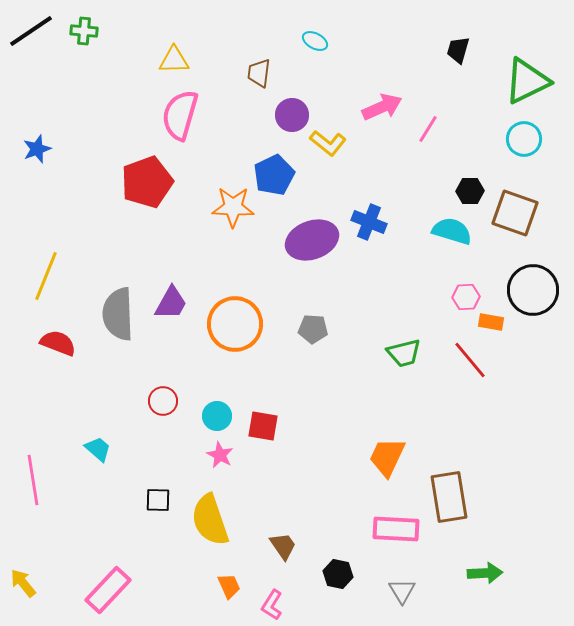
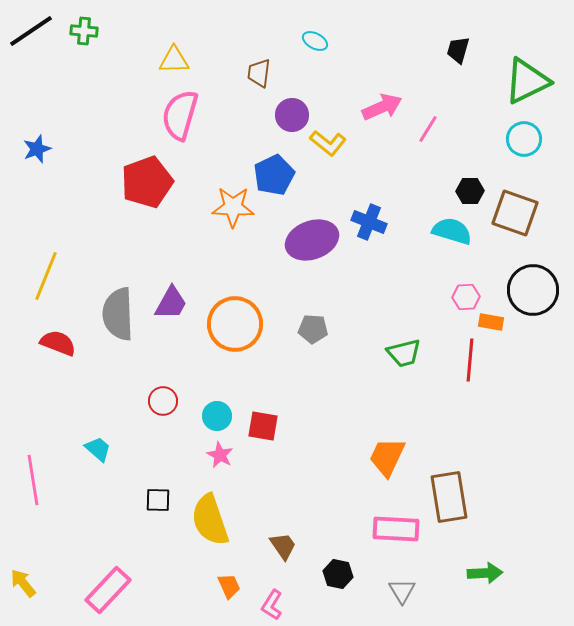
red line at (470, 360): rotated 45 degrees clockwise
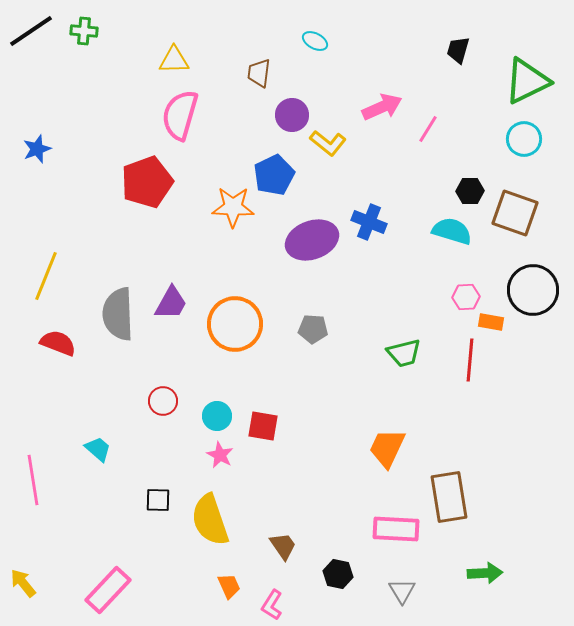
orange trapezoid at (387, 457): moved 9 px up
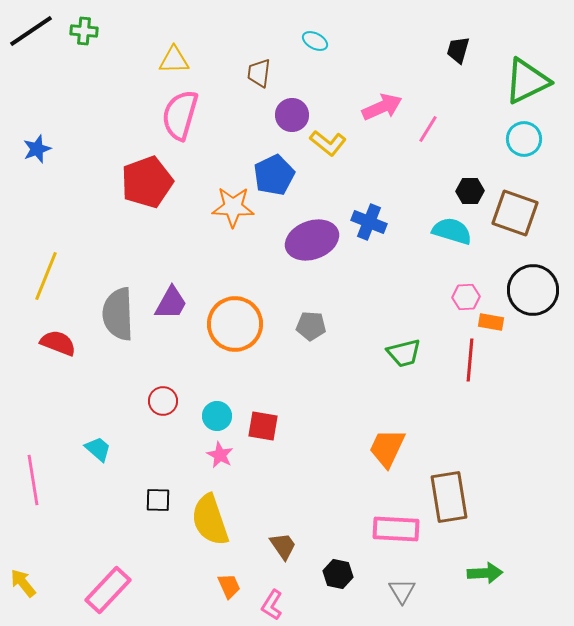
gray pentagon at (313, 329): moved 2 px left, 3 px up
